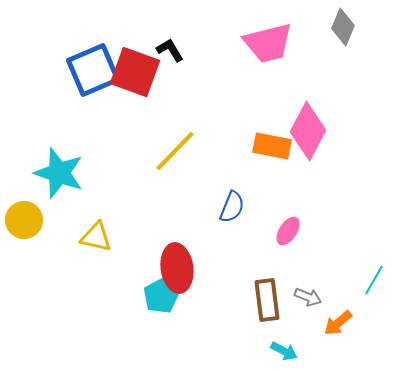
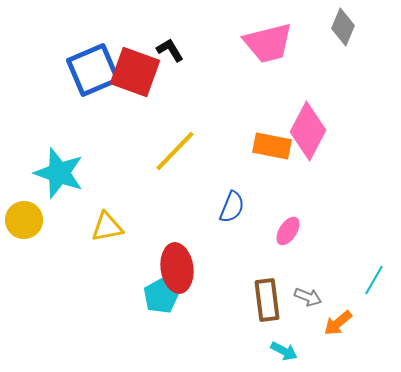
yellow triangle: moved 11 px right, 10 px up; rotated 24 degrees counterclockwise
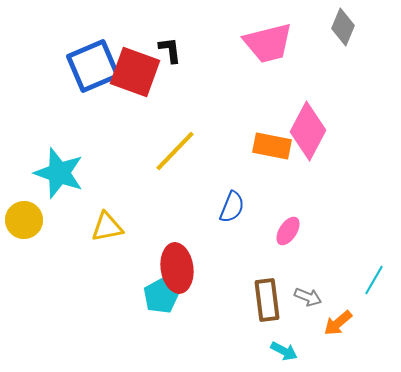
black L-shape: rotated 24 degrees clockwise
blue square: moved 4 px up
